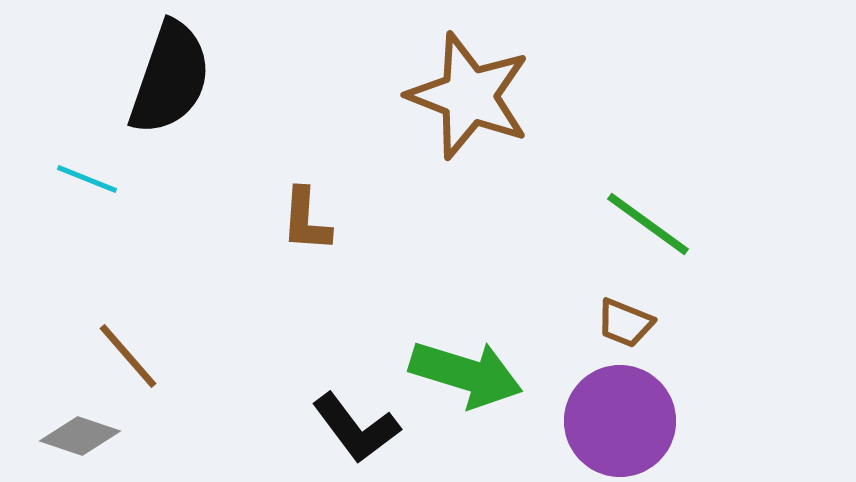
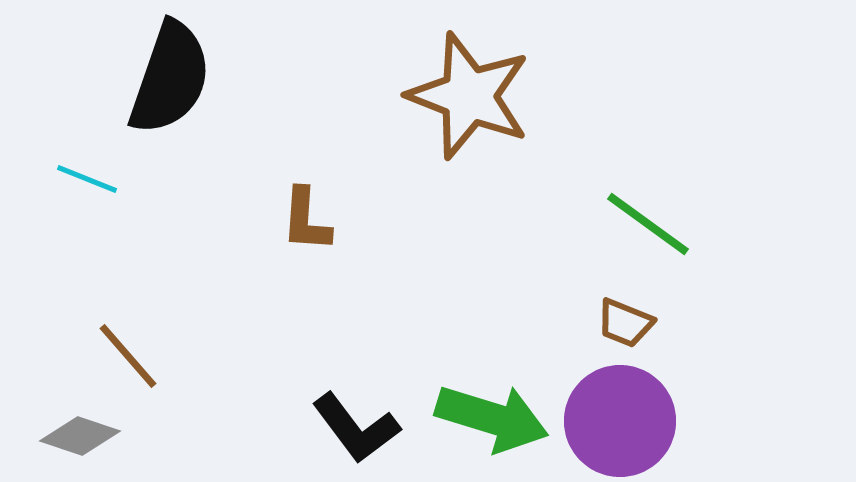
green arrow: moved 26 px right, 44 px down
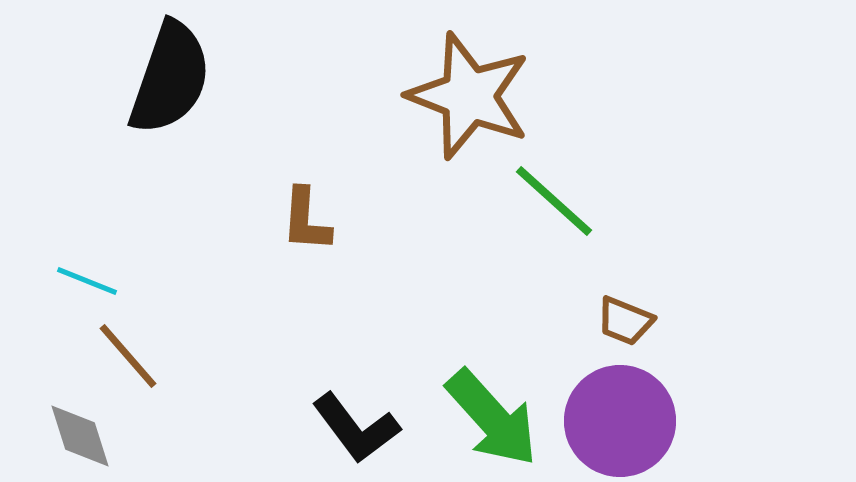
cyan line: moved 102 px down
green line: moved 94 px left, 23 px up; rotated 6 degrees clockwise
brown trapezoid: moved 2 px up
green arrow: rotated 31 degrees clockwise
gray diamond: rotated 54 degrees clockwise
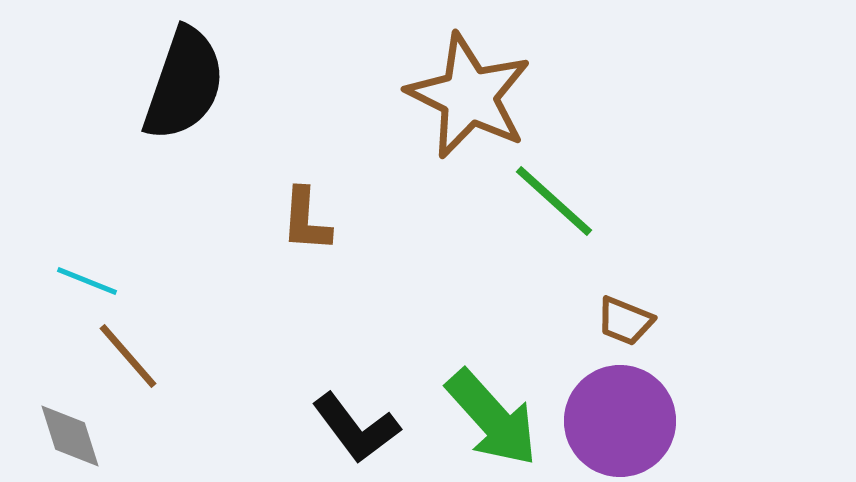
black semicircle: moved 14 px right, 6 px down
brown star: rotated 5 degrees clockwise
gray diamond: moved 10 px left
